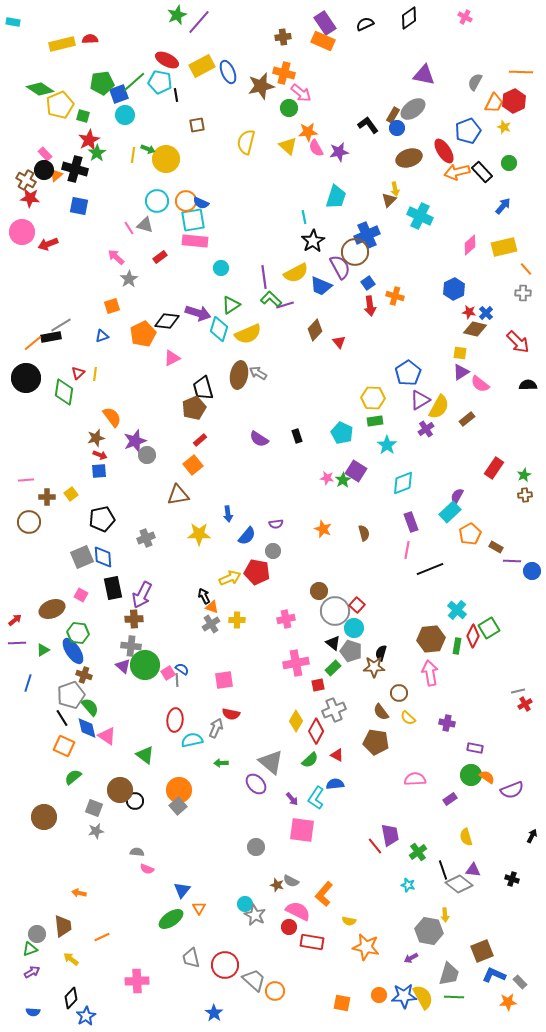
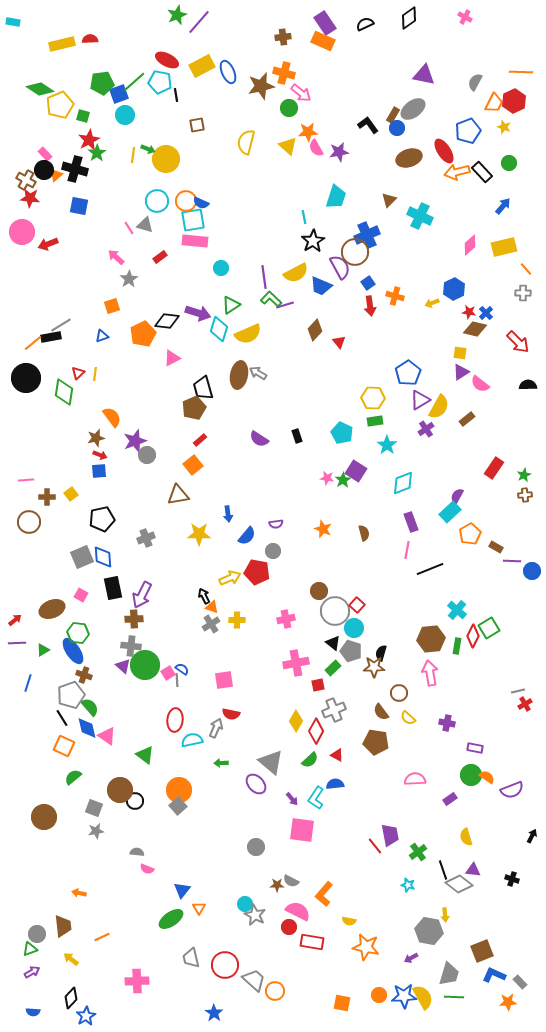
yellow arrow at (395, 189): moved 37 px right, 114 px down; rotated 80 degrees clockwise
brown star at (277, 885): rotated 16 degrees counterclockwise
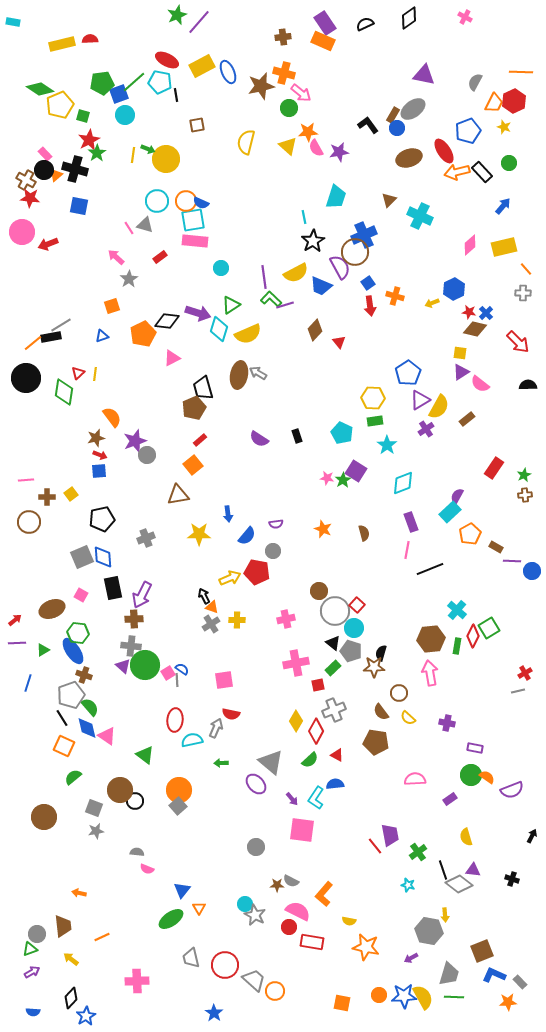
blue cross at (367, 235): moved 3 px left
red cross at (525, 704): moved 31 px up
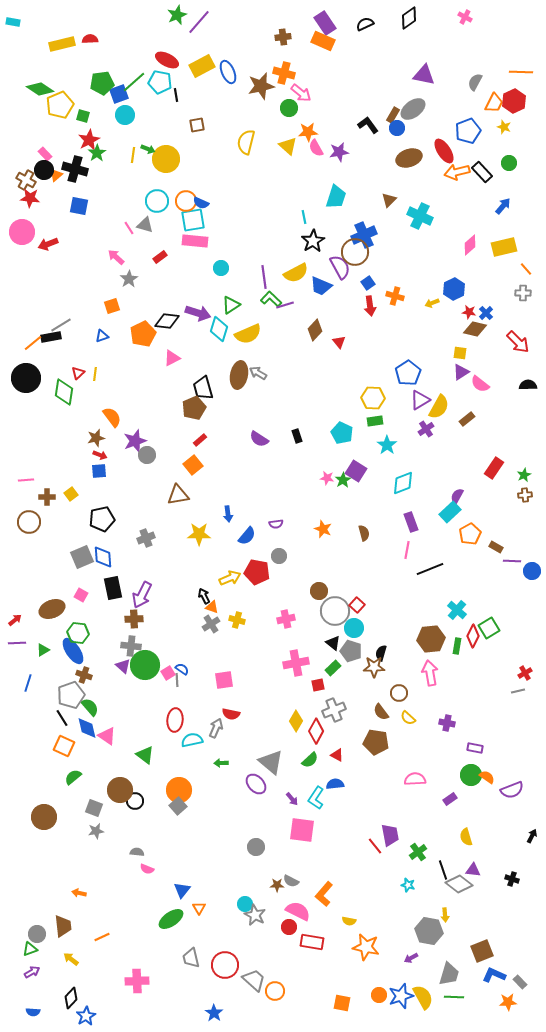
gray circle at (273, 551): moved 6 px right, 5 px down
yellow cross at (237, 620): rotated 14 degrees clockwise
blue star at (404, 996): moved 3 px left; rotated 15 degrees counterclockwise
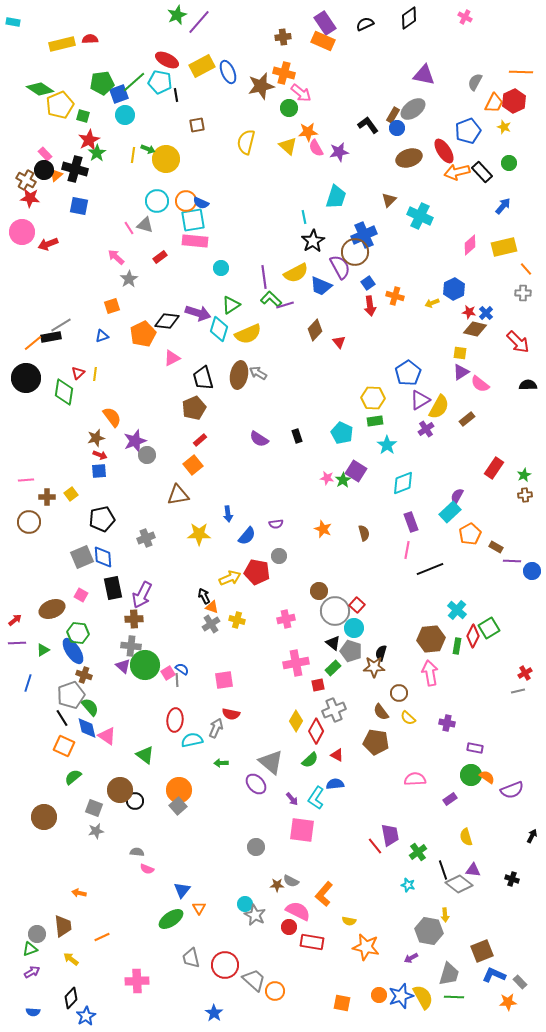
black trapezoid at (203, 388): moved 10 px up
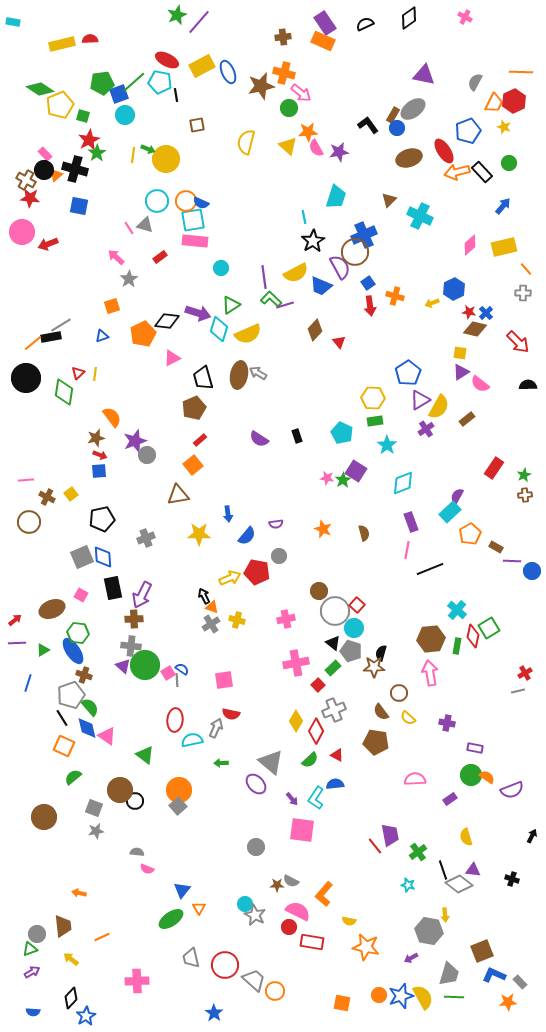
brown cross at (47, 497): rotated 28 degrees clockwise
red diamond at (473, 636): rotated 15 degrees counterclockwise
red square at (318, 685): rotated 32 degrees counterclockwise
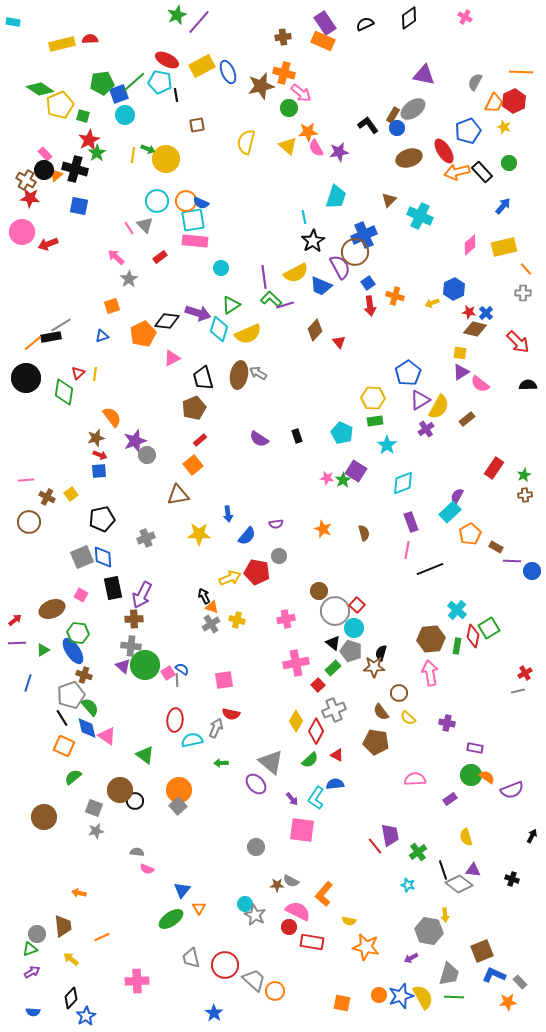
gray triangle at (145, 225): rotated 30 degrees clockwise
